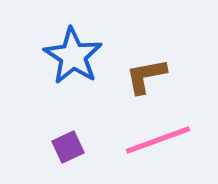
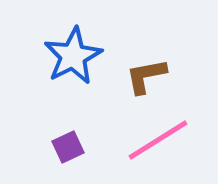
blue star: rotated 12 degrees clockwise
pink line: rotated 12 degrees counterclockwise
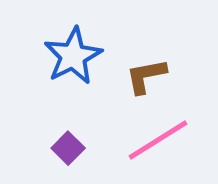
purple square: moved 1 px down; rotated 20 degrees counterclockwise
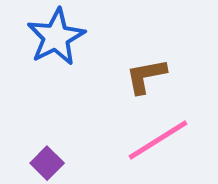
blue star: moved 17 px left, 19 px up
purple square: moved 21 px left, 15 px down
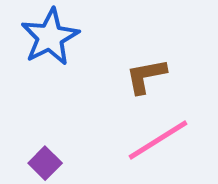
blue star: moved 6 px left
purple square: moved 2 px left
